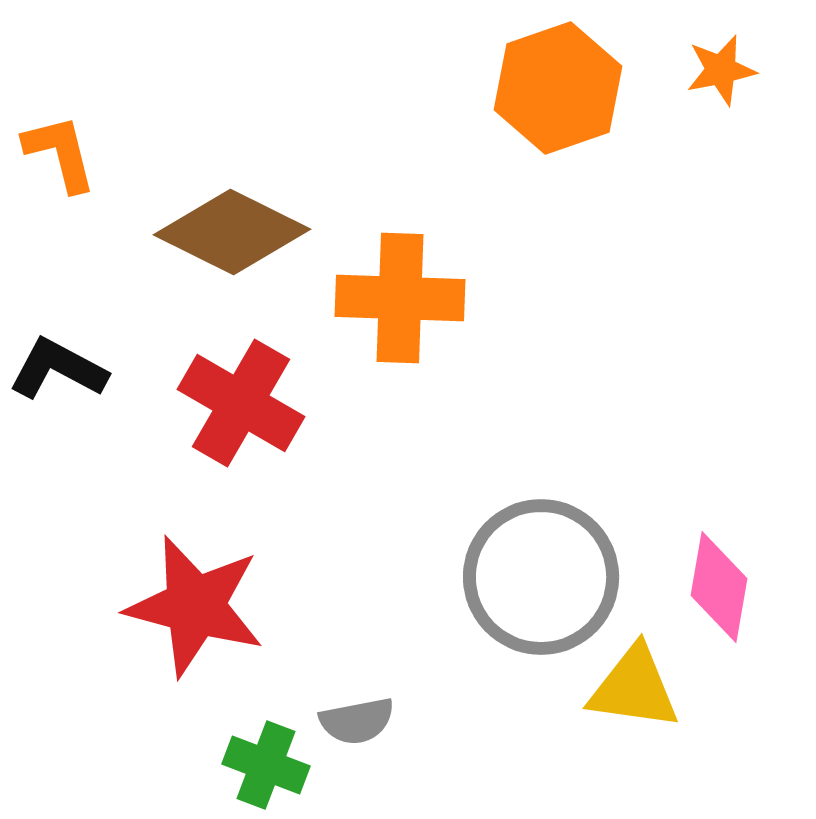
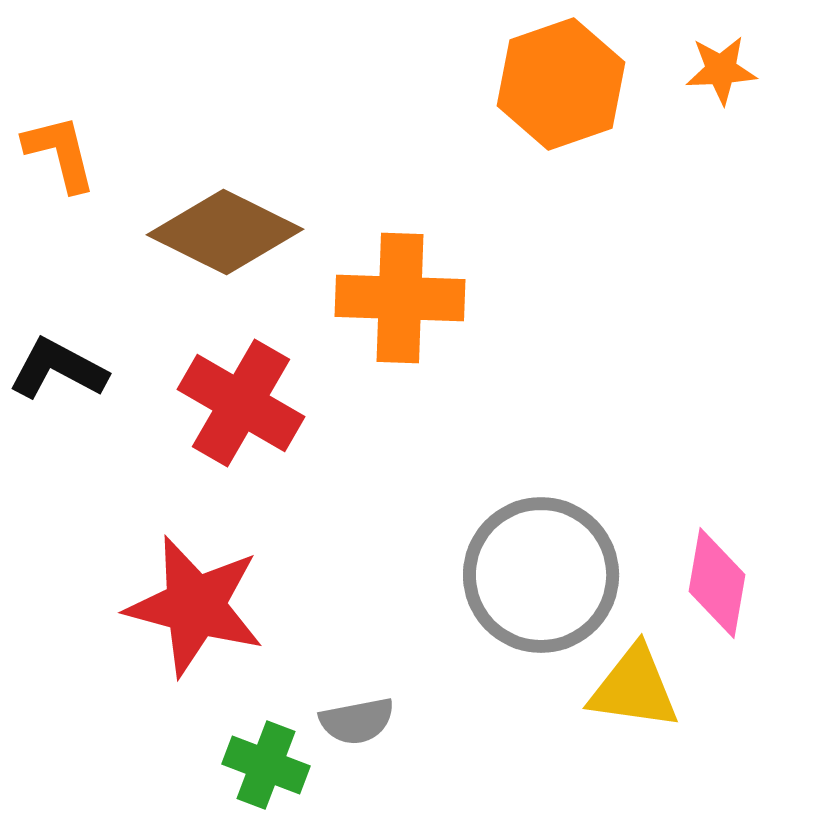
orange star: rotated 8 degrees clockwise
orange hexagon: moved 3 px right, 4 px up
brown diamond: moved 7 px left
gray circle: moved 2 px up
pink diamond: moved 2 px left, 4 px up
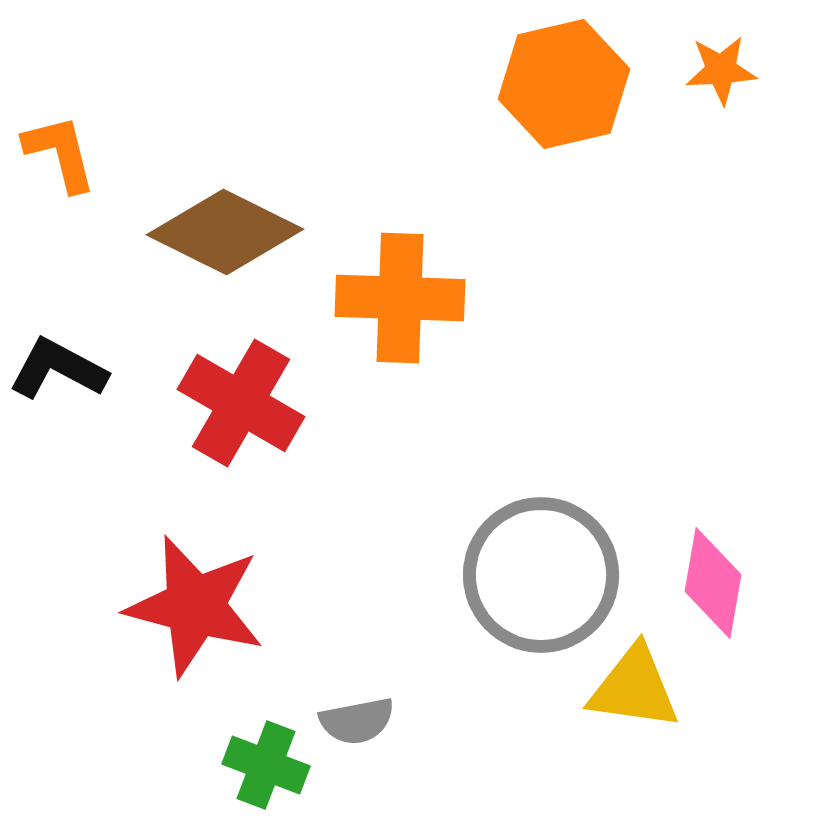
orange hexagon: moved 3 px right; rotated 6 degrees clockwise
pink diamond: moved 4 px left
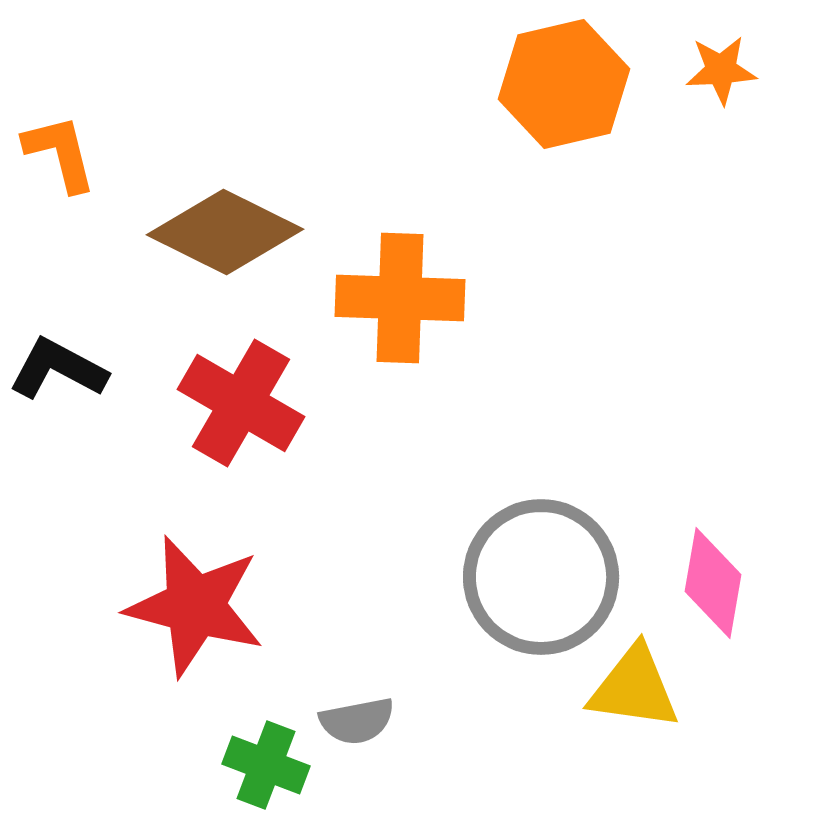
gray circle: moved 2 px down
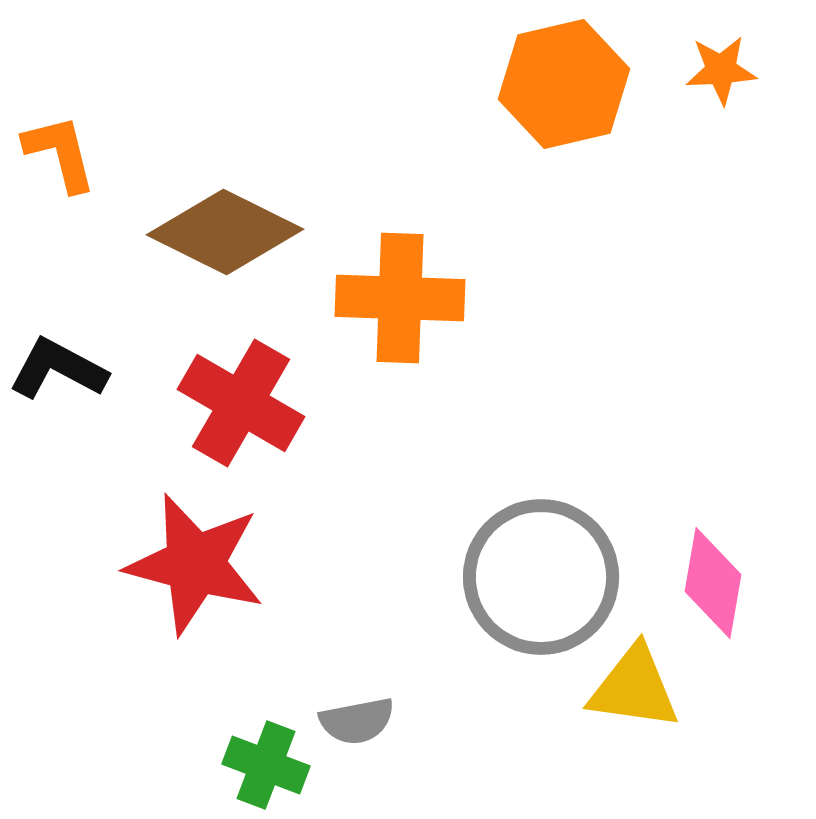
red star: moved 42 px up
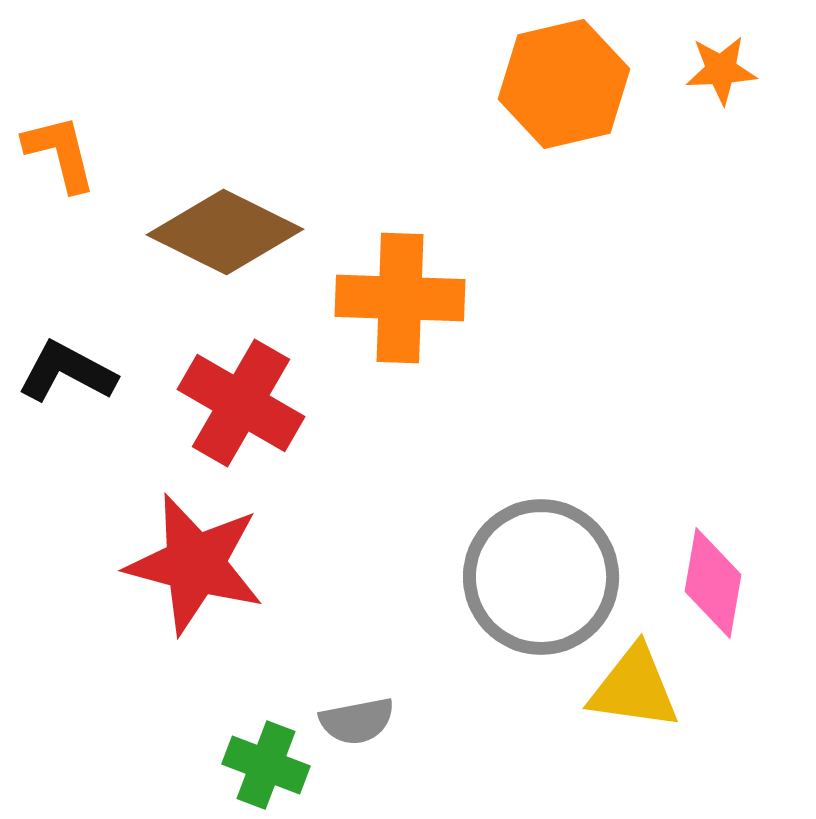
black L-shape: moved 9 px right, 3 px down
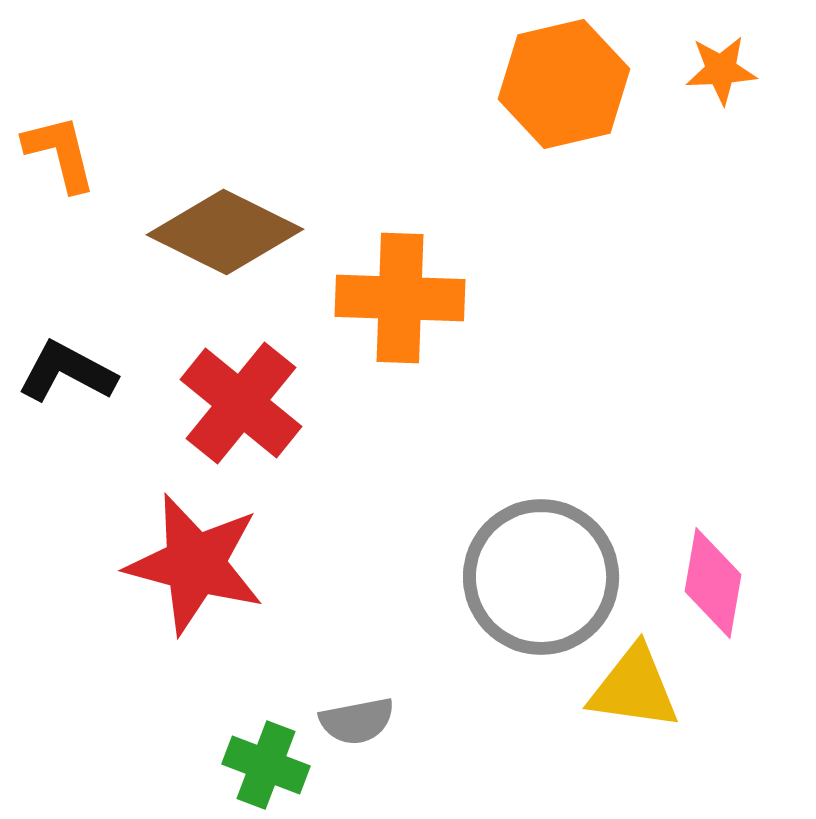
red cross: rotated 9 degrees clockwise
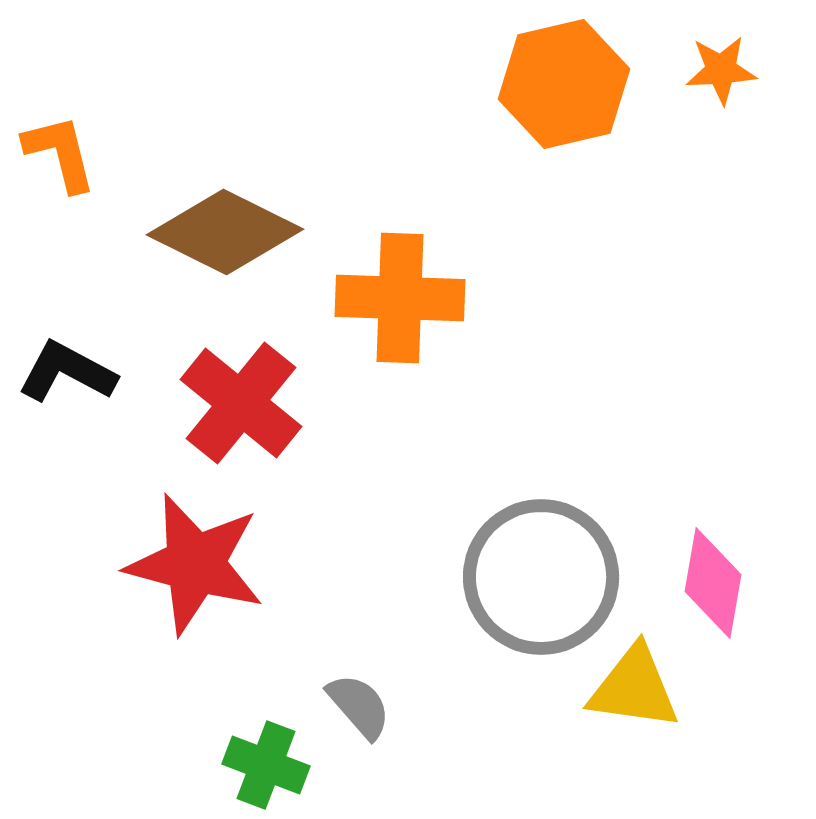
gray semicircle: moved 2 px right, 15 px up; rotated 120 degrees counterclockwise
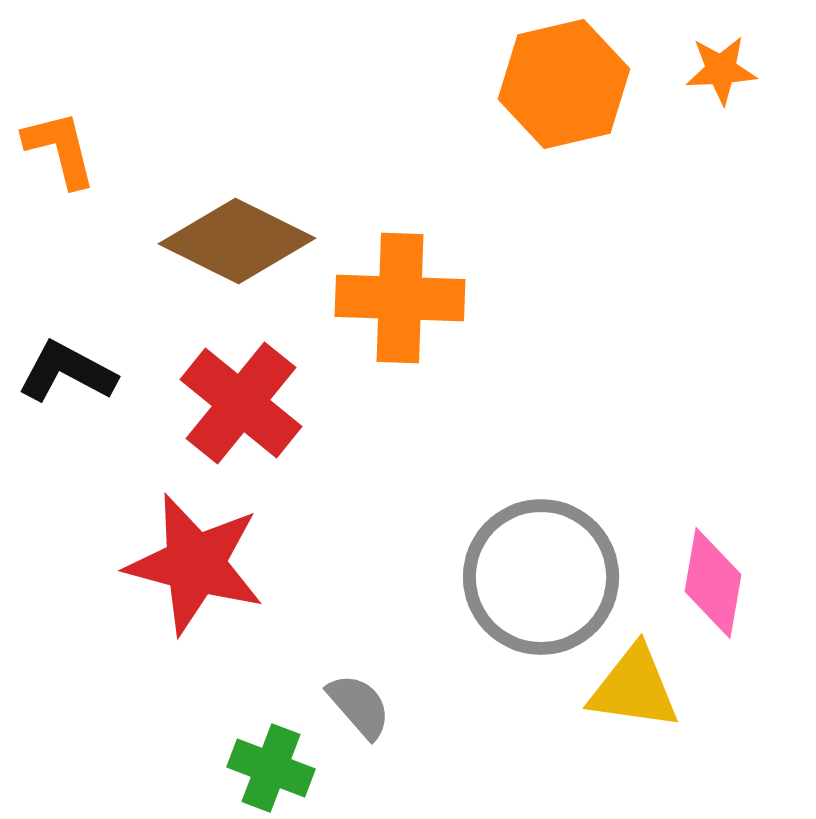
orange L-shape: moved 4 px up
brown diamond: moved 12 px right, 9 px down
green cross: moved 5 px right, 3 px down
